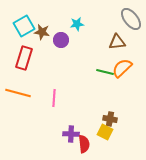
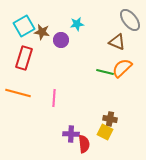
gray ellipse: moved 1 px left, 1 px down
brown triangle: rotated 30 degrees clockwise
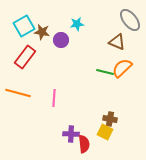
red rectangle: moved 1 px right, 1 px up; rotated 20 degrees clockwise
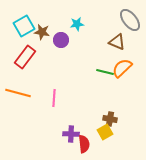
yellow square: rotated 35 degrees clockwise
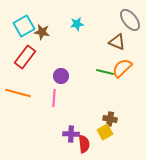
purple circle: moved 36 px down
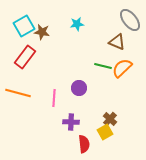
green line: moved 2 px left, 6 px up
purple circle: moved 18 px right, 12 px down
brown cross: rotated 32 degrees clockwise
purple cross: moved 12 px up
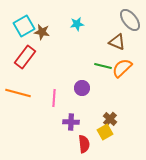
purple circle: moved 3 px right
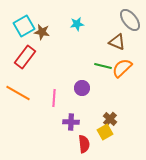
orange line: rotated 15 degrees clockwise
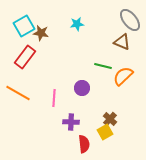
brown star: moved 1 px left, 1 px down
brown triangle: moved 5 px right
orange semicircle: moved 1 px right, 8 px down
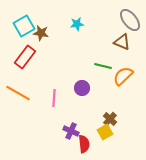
purple cross: moved 9 px down; rotated 21 degrees clockwise
